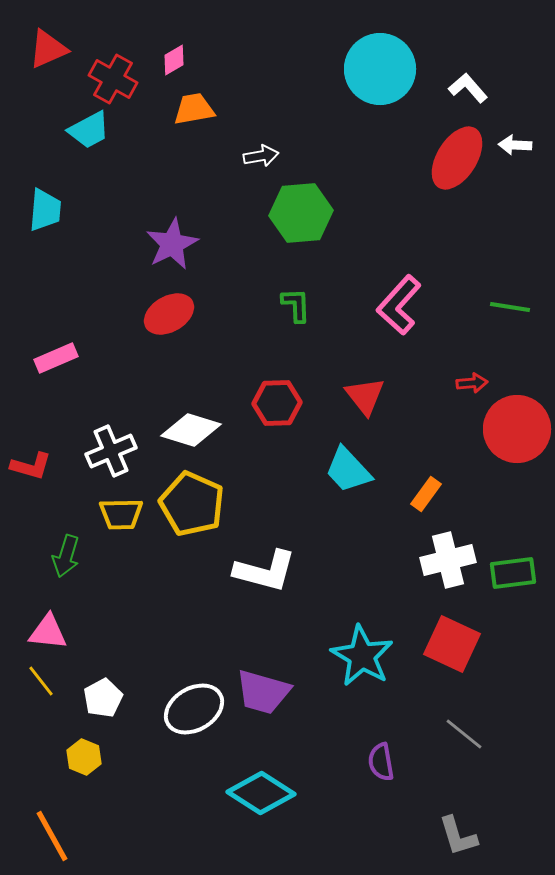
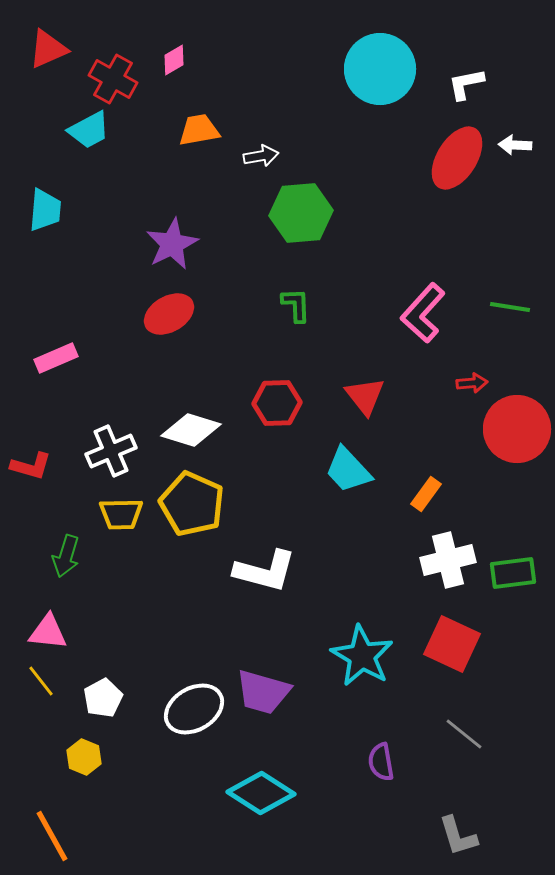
white L-shape at (468, 88): moved 2 px left, 4 px up; rotated 60 degrees counterclockwise
orange trapezoid at (194, 109): moved 5 px right, 21 px down
pink L-shape at (399, 305): moved 24 px right, 8 px down
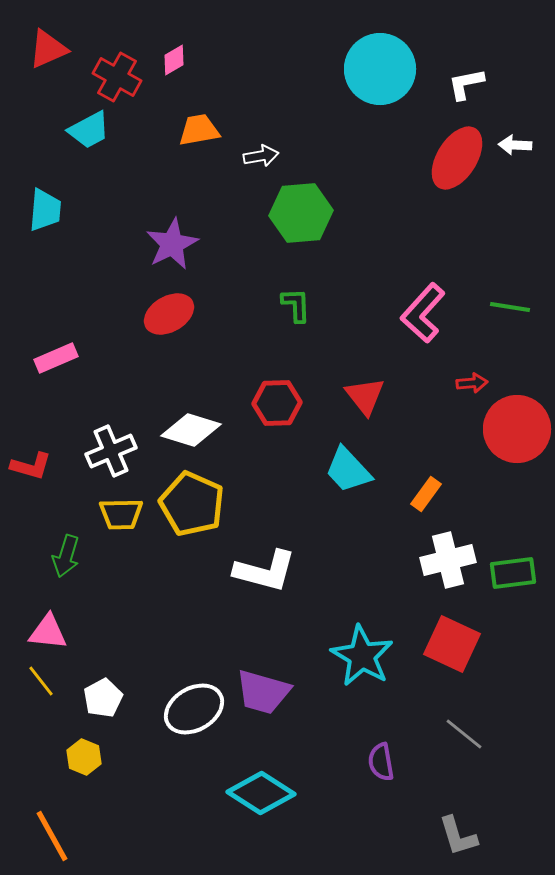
red cross at (113, 79): moved 4 px right, 2 px up
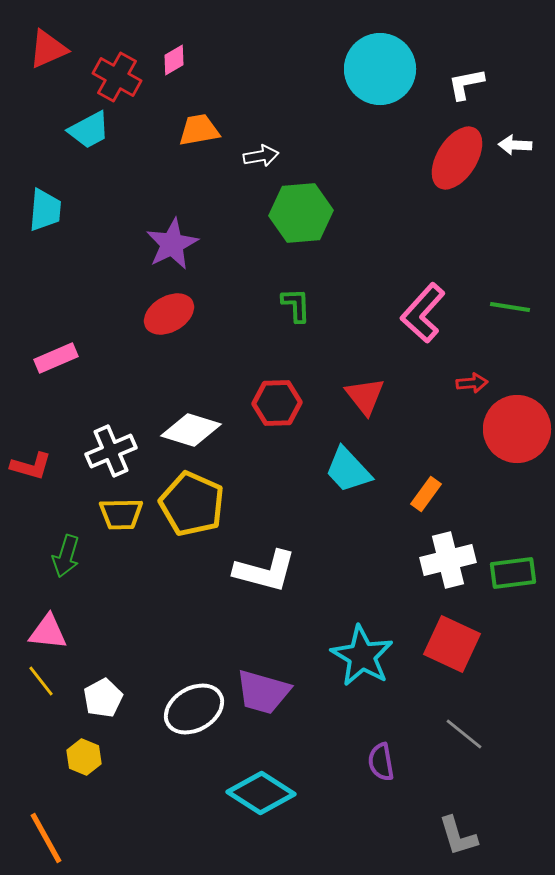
orange line at (52, 836): moved 6 px left, 2 px down
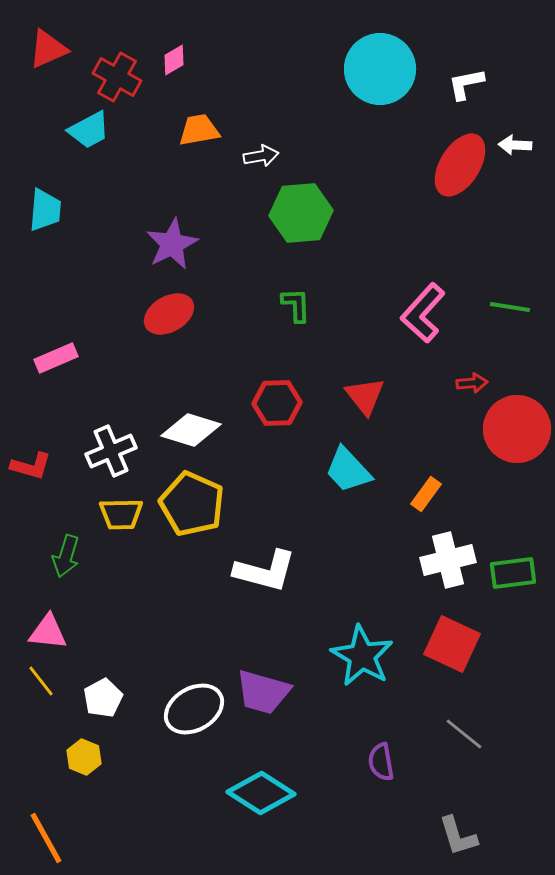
red ellipse at (457, 158): moved 3 px right, 7 px down
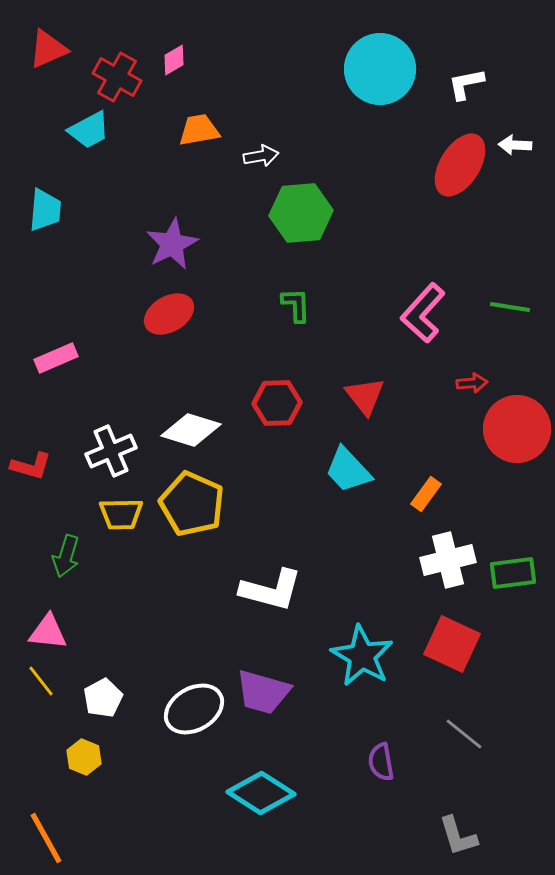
white L-shape at (265, 571): moved 6 px right, 19 px down
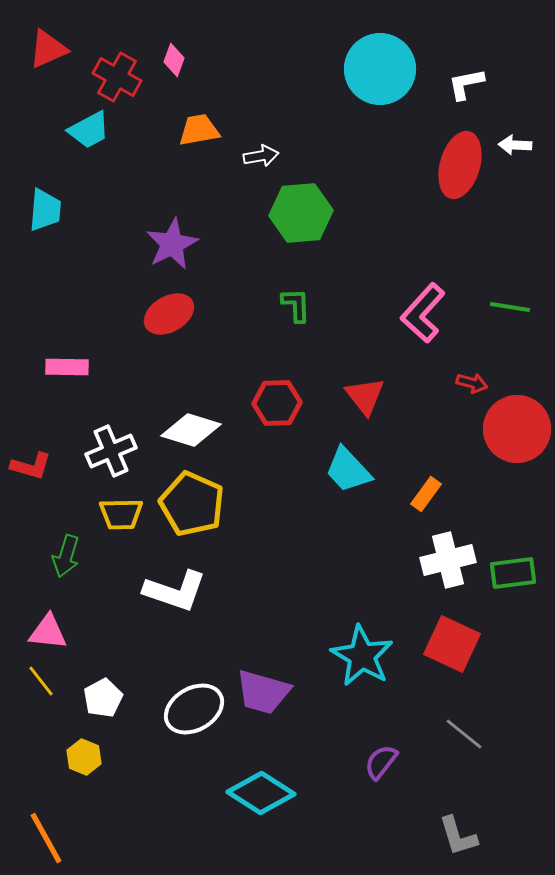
pink diamond at (174, 60): rotated 40 degrees counterclockwise
red ellipse at (460, 165): rotated 16 degrees counterclockwise
pink rectangle at (56, 358): moved 11 px right, 9 px down; rotated 24 degrees clockwise
red arrow at (472, 383): rotated 20 degrees clockwise
white L-shape at (271, 590): moved 96 px left, 1 px down; rotated 4 degrees clockwise
purple semicircle at (381, 762): rotated 48 degrees clockwise
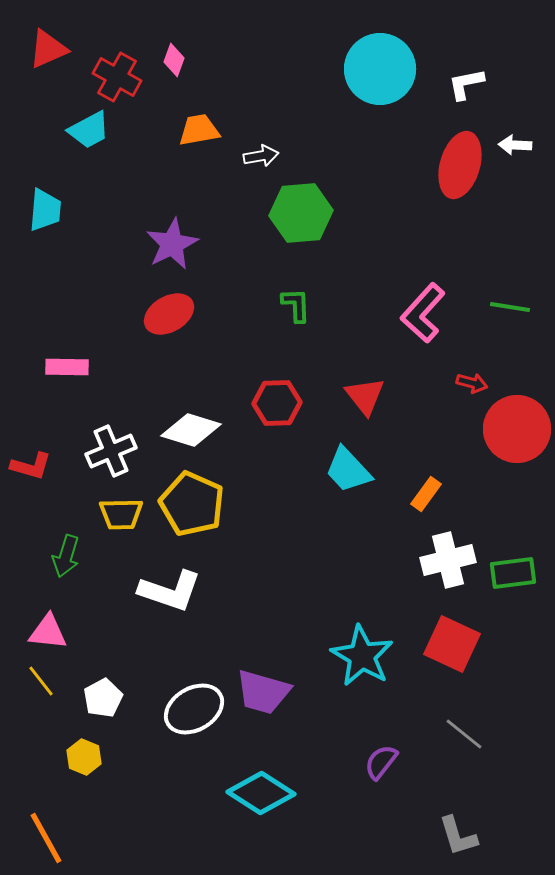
white L-shape at (175, 591): moved 5 px left
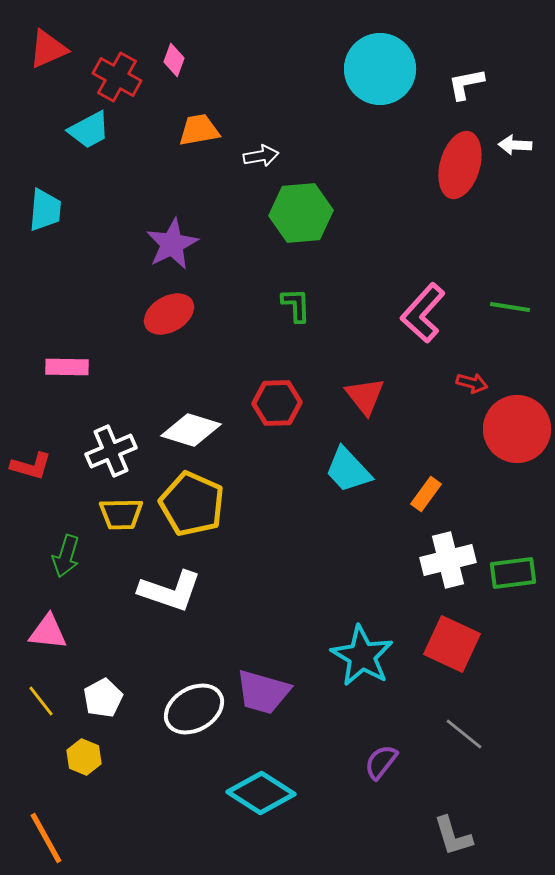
yellow line at (41, 681): moved 20 px down
gray L-shape at (458, 836): moved 5 px left
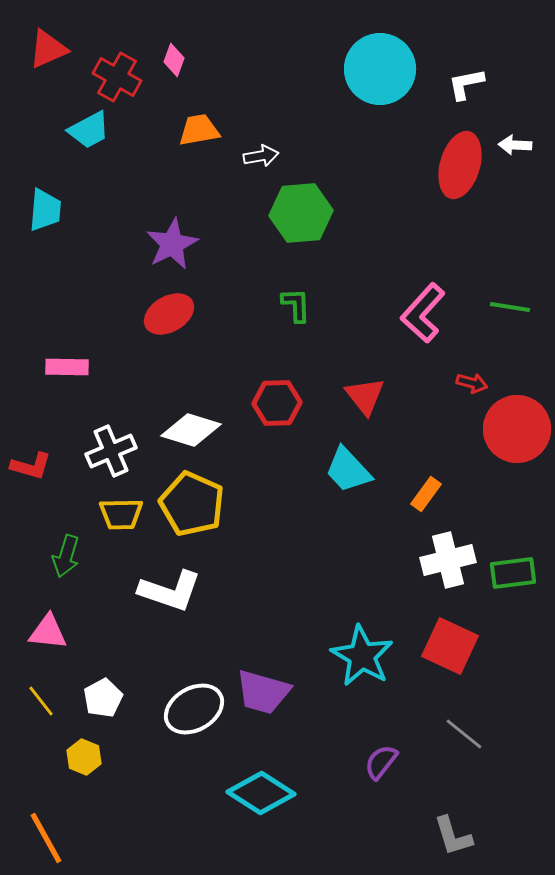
red square at (452, 644): moved 2 px left, 2 px down
